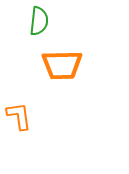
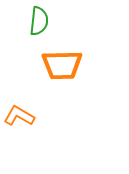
orange L-shape: rotated 52 degrees counterclockwise
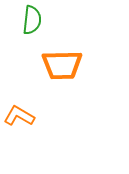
green semicircle: moved 7 px left, 1 px up
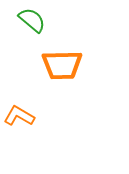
green semicircle: rotated 56 degrees counterclockwise
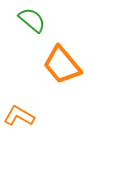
orange trapezoid: rotated 51 degrees clockwise
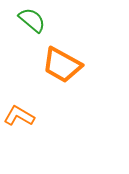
orange trapezoid: rotated 21 degrees counterclockwise
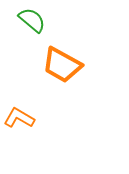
orange L-shape: moved 2 px down
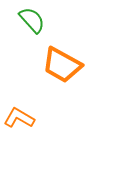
green semicircle: rotated 8 degrees clockwise
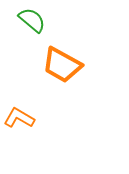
green semicircle: rotated 8 degrees counterclockwise
